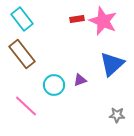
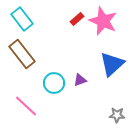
red rectangle: rotated 32 degrees counterclockwise
cyan circle: moved 2 px up
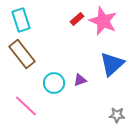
cyan rectangle: moved 1 px left, 1 px down; rotated 20 degrees clockwise
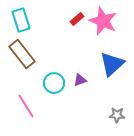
pink line: rotated 15 degrees clockwise
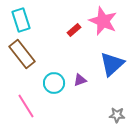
red rectangle: moved 3 px left, 11 px down
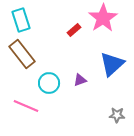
pink star: moved 3 px up; rotated 16 degrees clockwise
cyan circle: moved 5 px left
pink line: rotated 35 degrees counterclockwise
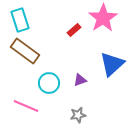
cyan rectangle: moved 1 px left
brown rectangle: moved 3 px right, 3 px up; rotated 16 degrees counterclockwise
gray star: moved 39 px left; rotated 14 degrees counterclockwise
